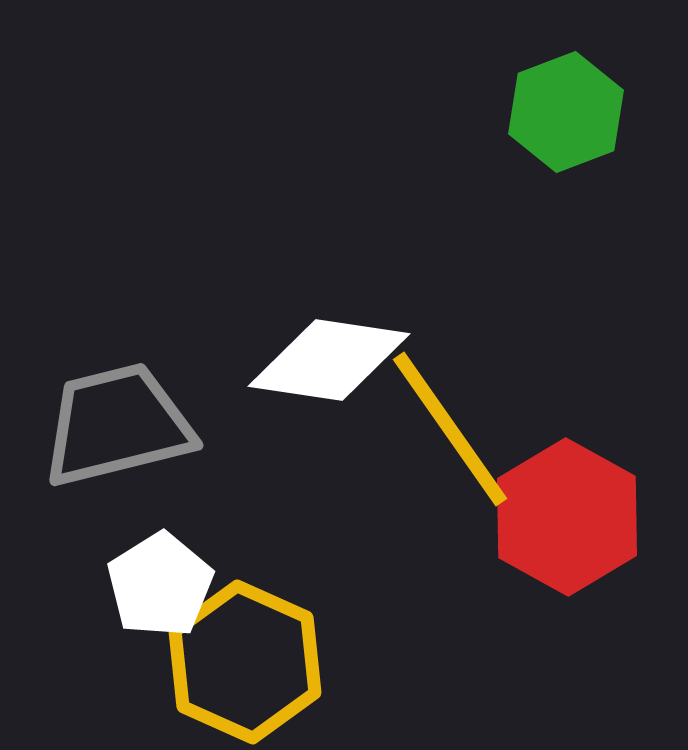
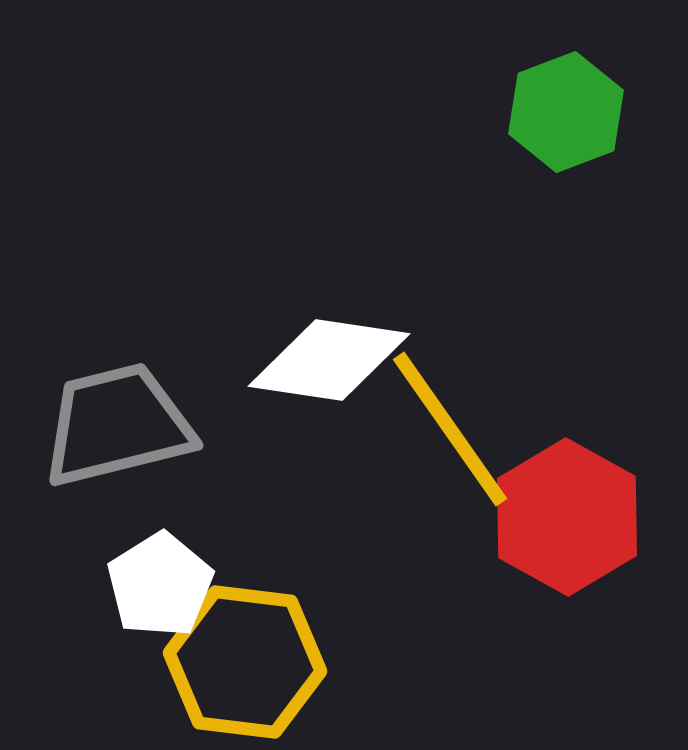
yellow hexagon: rotated 17 degrees counterclockwise
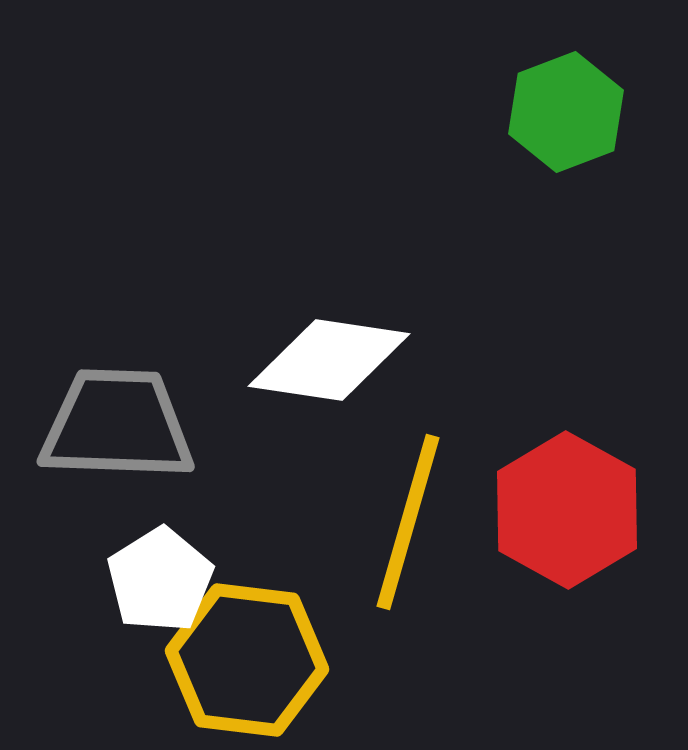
gray trapezoid: rotated 16 degrees clockwise
yellow line: moved 42 px left, 93 px down; rotated 51 degrees clockwise
red hexagon: moved 7 px up
white pentagon: moved 5 px up
yellow hexagon: moved 2 px right, 2 px up
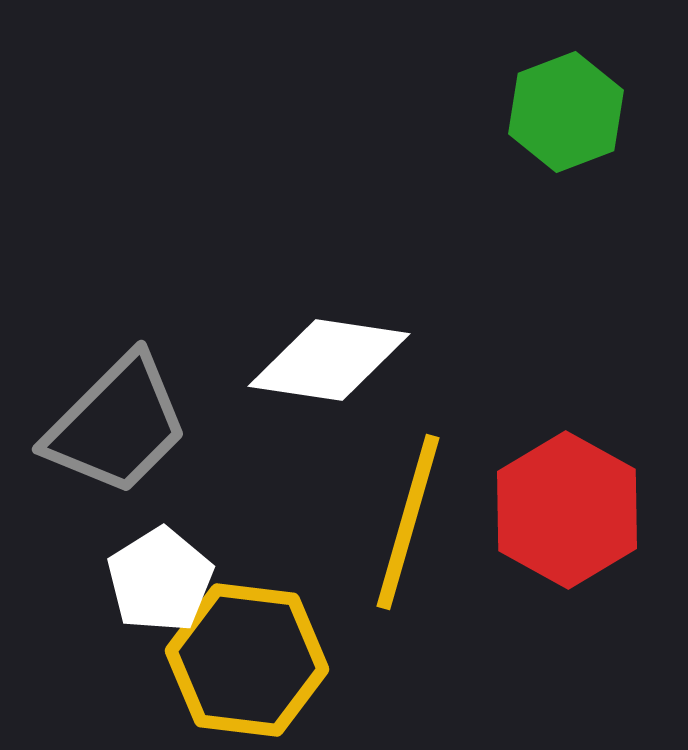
gray trapezoid: rotated 133 degrees clockwise
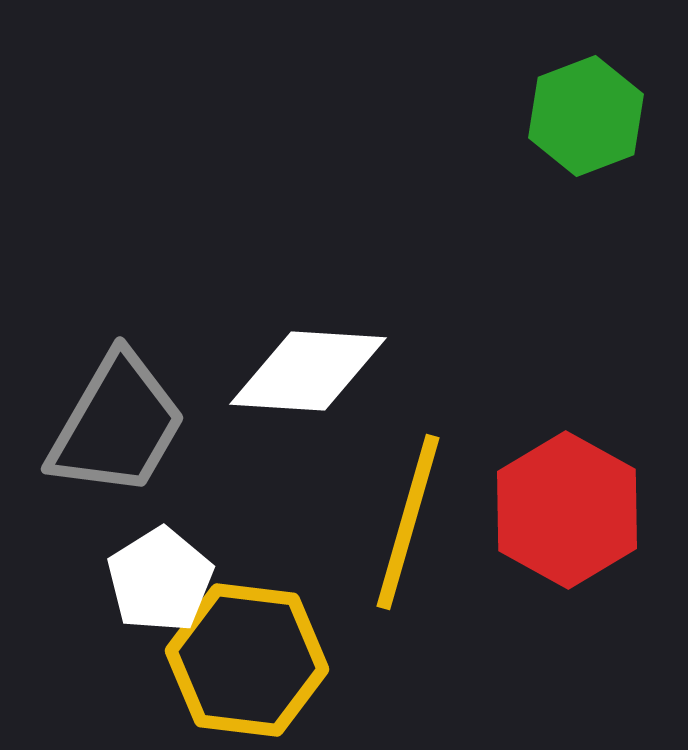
green hexagon: moved 20 px right, 4 px down
white diamond: moved 21 px left, 11 px down; rotated 5 degrees counterclockwise
gray trapezoid: rotated 15 degrees counterclockwise
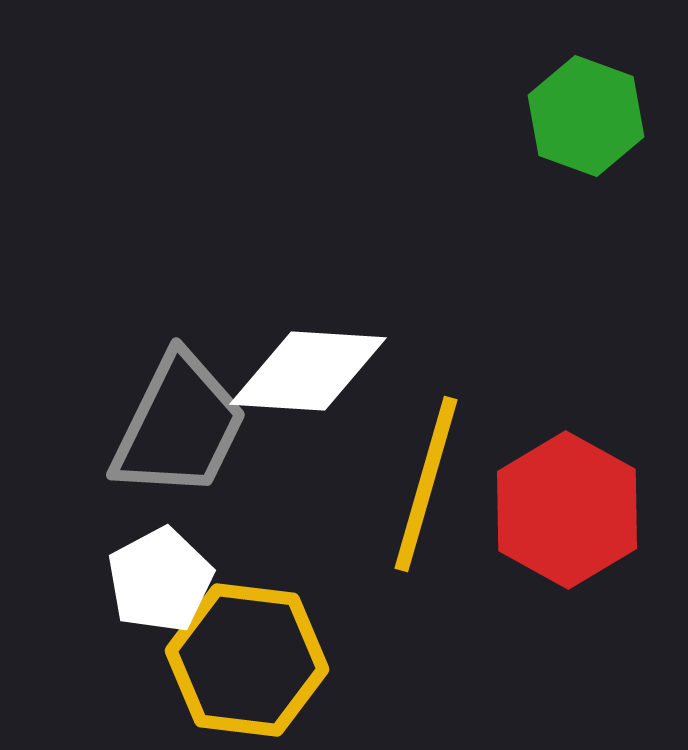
green hexagon: rotated 19 degrees counterclockwise
gray trapezoid: moved 62 px right, 1 px down; rotated 4 degrees counterclockwise
yellow line: moved 18 px right, 38 px up
white pentagon: rotated 4 degrees clockwise
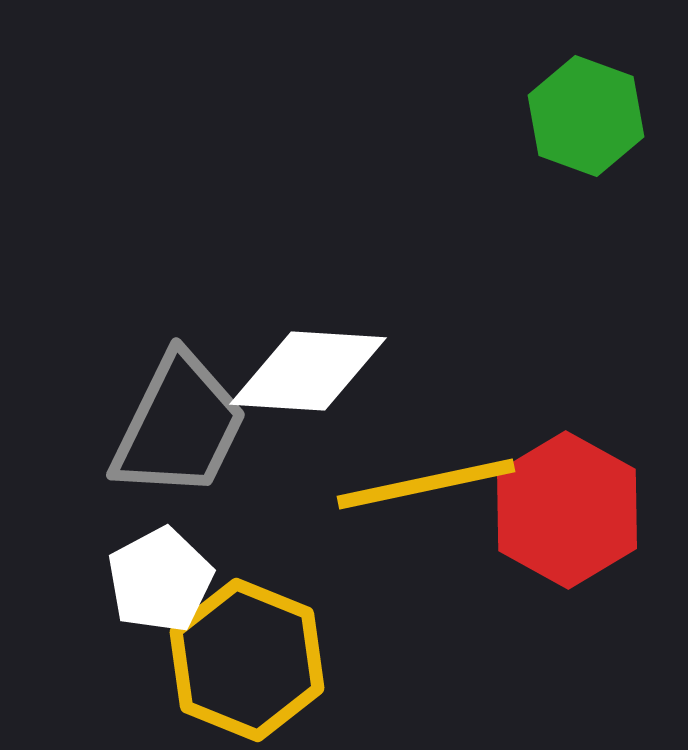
yellow line: rotated 62 degrees clockwise
yellow hexagon: rotated 15 degrees clockwise
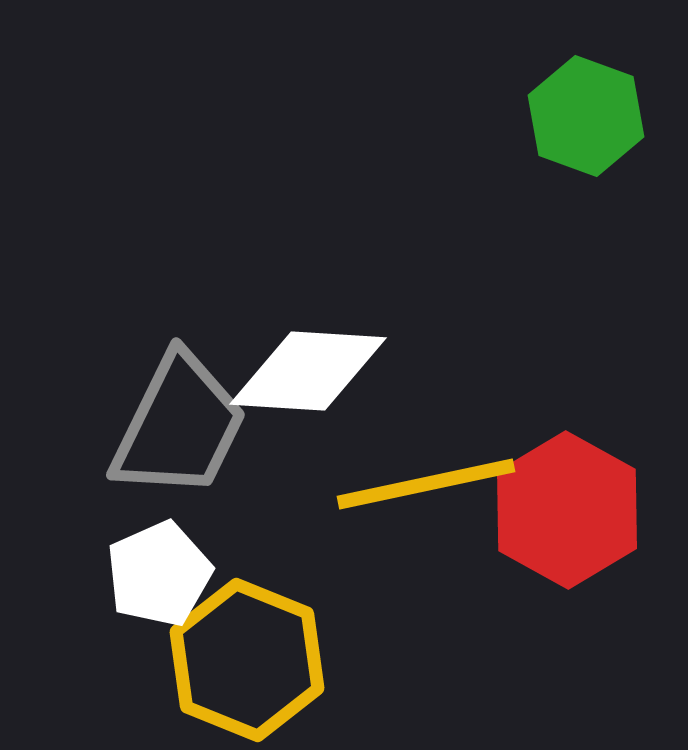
white pentagon: moved 1 px left, 6 px up; rotated 4 degrees clockwise
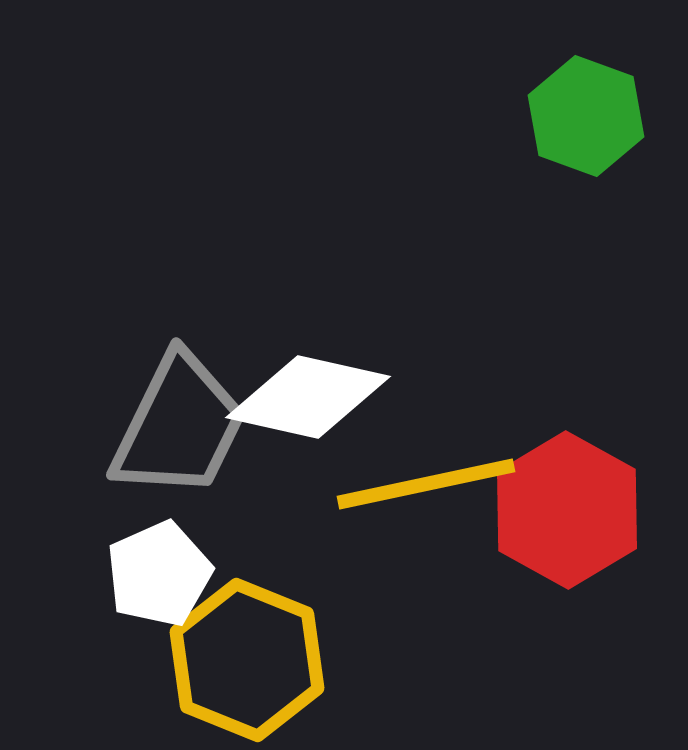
white diamond: moved 26 px down; rotated 9 degrees clockwise
